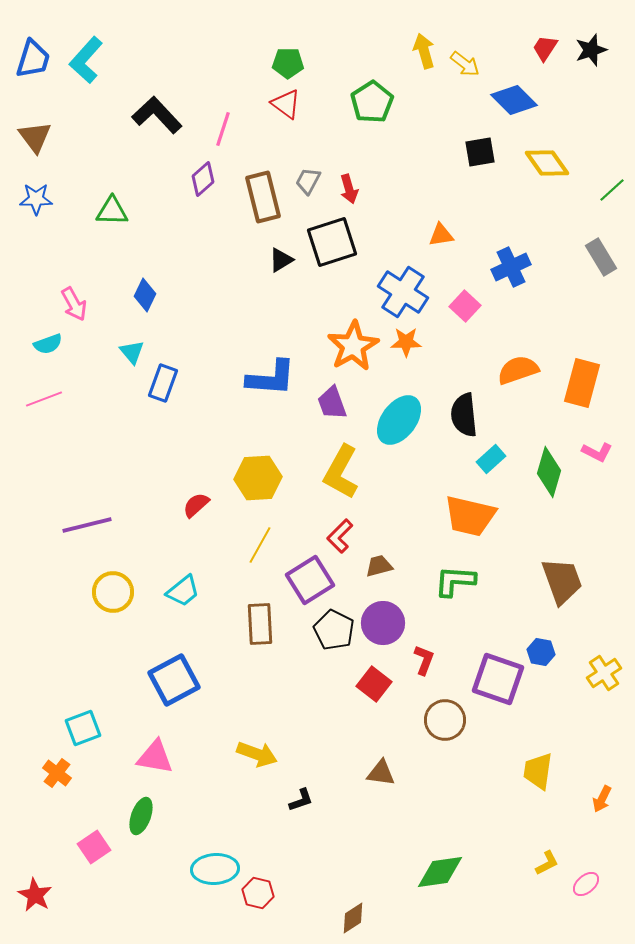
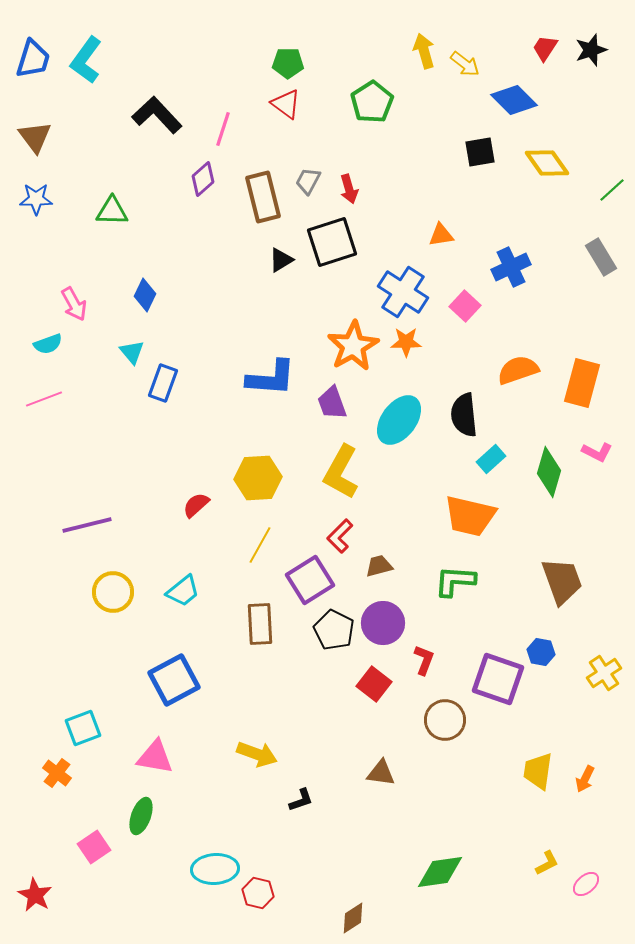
cyan L-shape at (86, 60): rotated 6 degrees counterclockwise
orange arrow at (602, 799): moved 17 px left, 20 px up
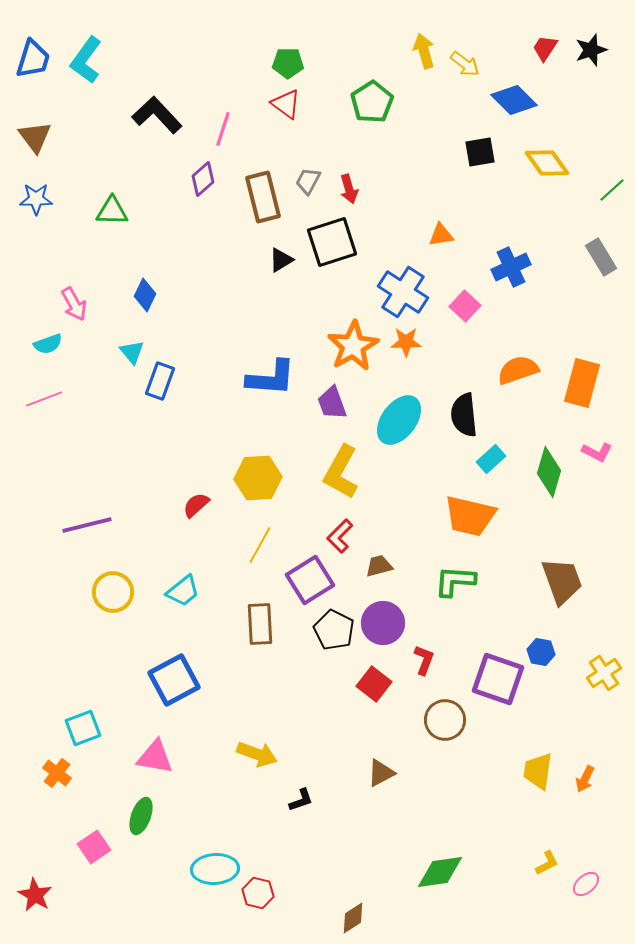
blue rectangle at (163, 383): moved 3 px left, 2 px up
brown triangle at (381, 773): rotated 36 degrees counterclockwise
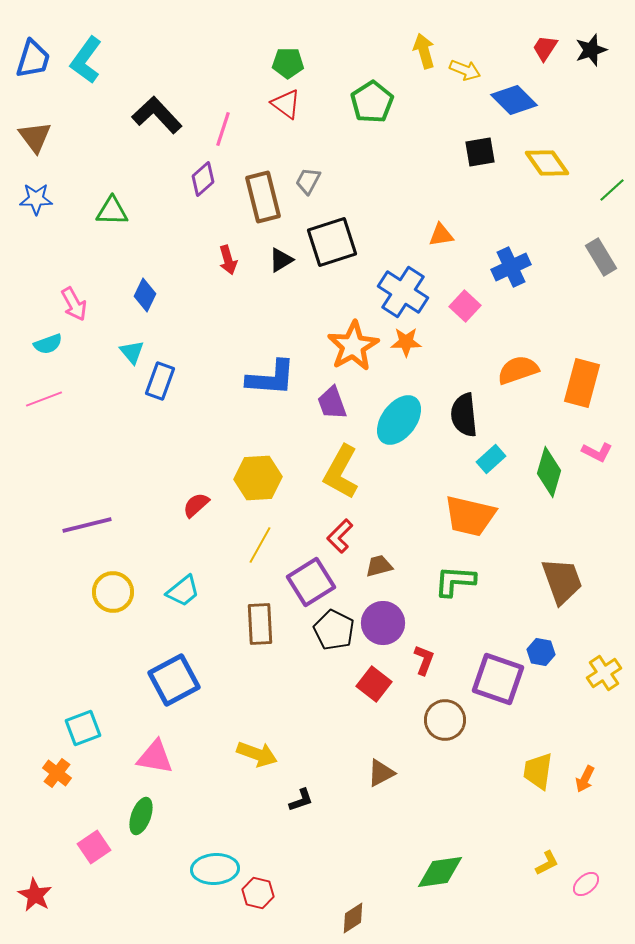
yellow arrow at (465, 64): moved 6 px down; rotated 16 degrees counterclockwise
red arrow at (349, 189): moved 121 px left, 71 px down
purple square at (310, 580): moved 1 px right, 2 px down
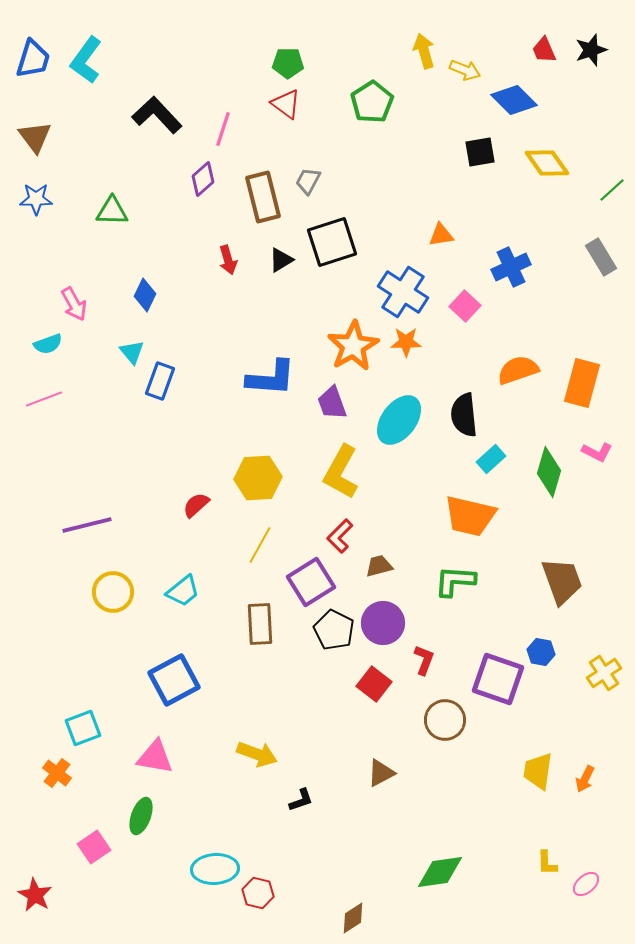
red trapezoid at (545, 48): moved 1 px left, 2 px down; rotated 56 degrees counterclockwise
yellow L-shape at (547, 863): rotated 116 degrees clockwise
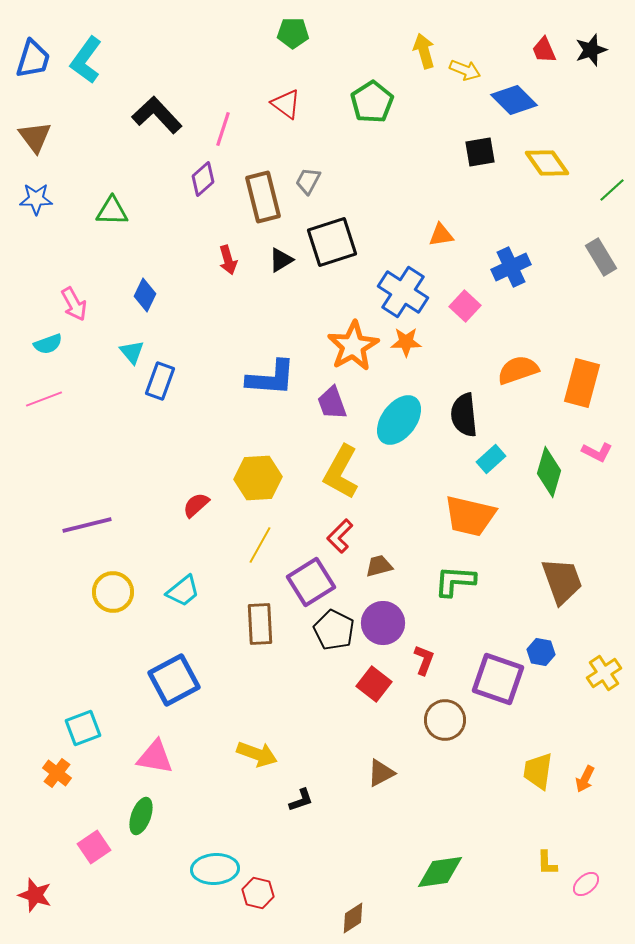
green pentagon at (288, 63): moved 5 px right, 30 px up
red star at (35, 895): rotated 12 degrees counterclockwise
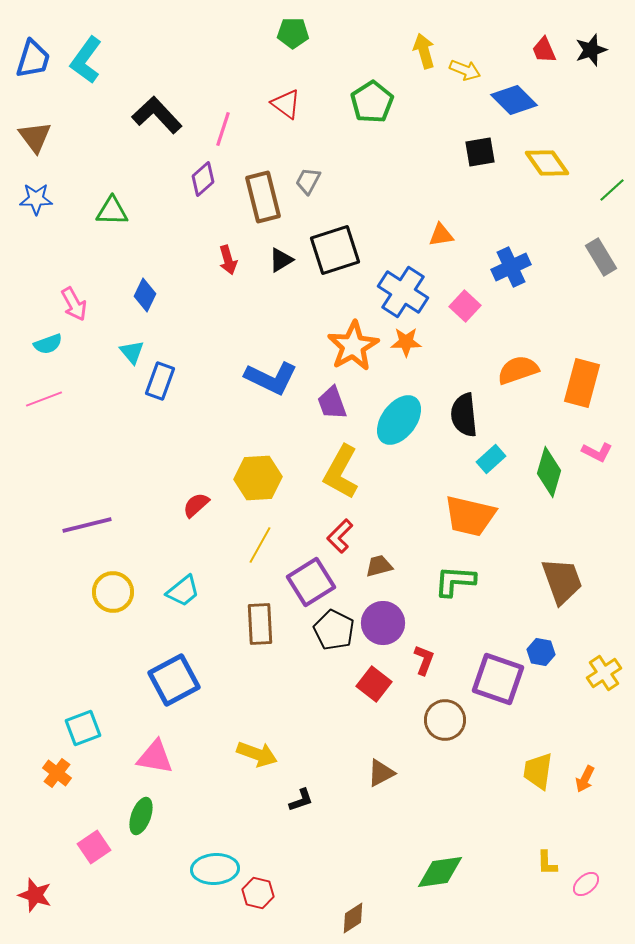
black square at (332, 242): moved 3 px right, 8 px down
blue L-shape at (271, 378): rotated 22 degrees clockwise
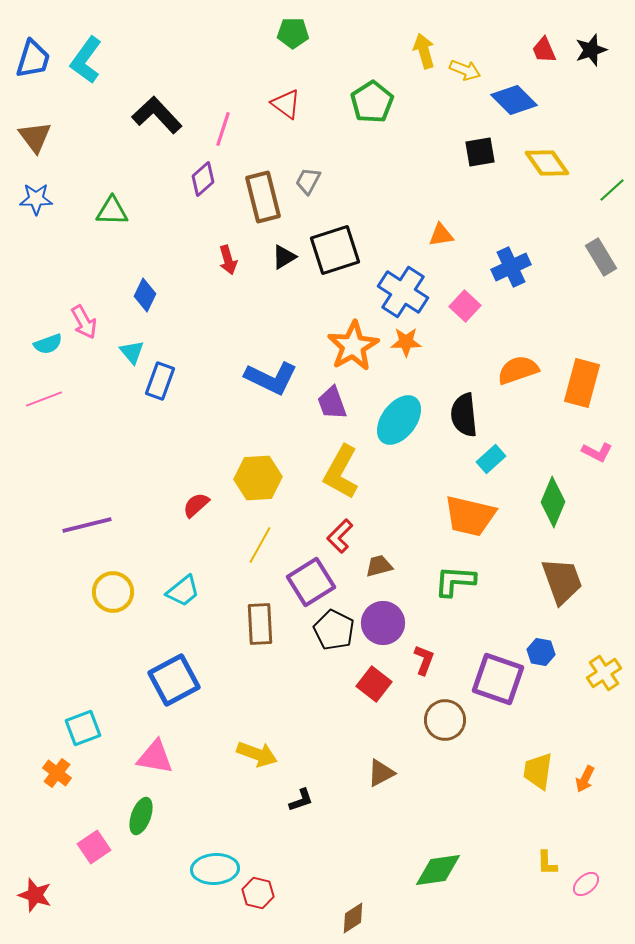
black triangle at (281, 260): moved 3 px right, 3 px up
pink arrow at (74, 304): moved 10 px right, 18 px down
green diamond at (549, 472): moved 4 px right, 30 px down; rotated 6 degrees clockwise
green diamond at (440, 872): moved 2 px left, 2 px up
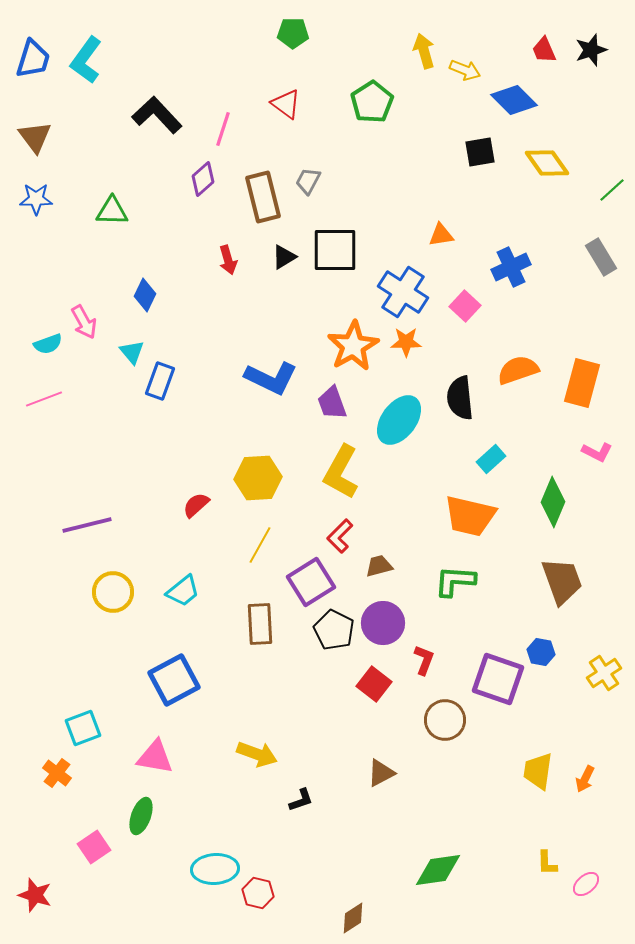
black square at (335, 250): rotated 18 degrees clockwise
black semicircle at (464, 415): moved 4 px left, 17 px up
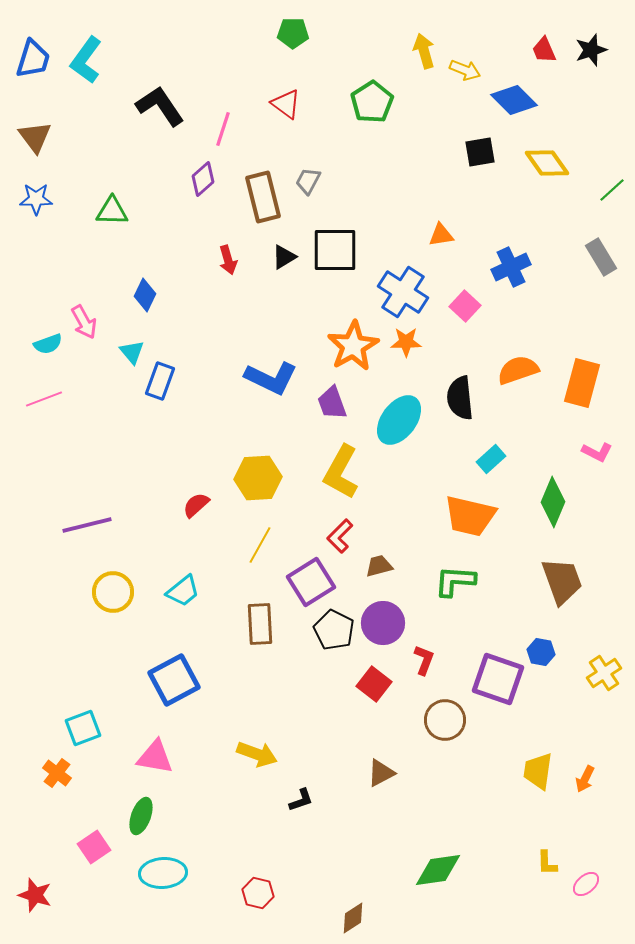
black L-shape at (157, 115): moved 3 px right, 9 px up; rotated 9 degrees clockwise
cyan ellipse at (215, 869): moved 52 px left, 4 px down
